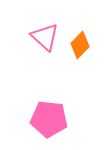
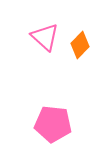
pink pentagon: moved 4 px right, 5 px down
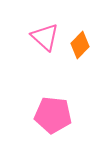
pink pentagon: moved 9 px up
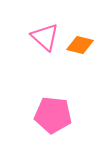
orange diamond: rotated 60 degrees clockwise
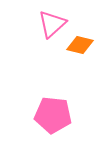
pink triangle: moved 7 px right, 13 px up; rotated 36 degrees clockwise
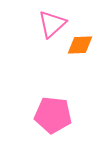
orange diamond: rotated 16 degrees counterclockwise
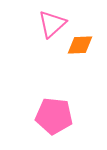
pink pentagon: moved 1 px right, 1 px down
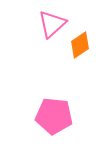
orange diamond: rotated 32 degrees counterclockwise
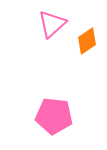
orange diamond: moved 7 px right, 4 px up
